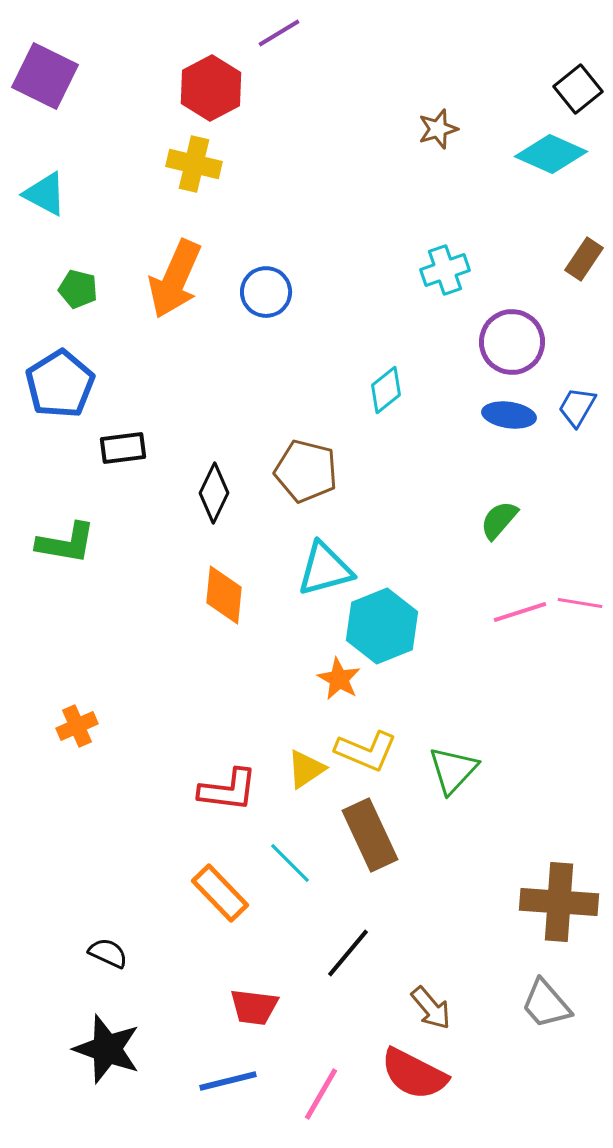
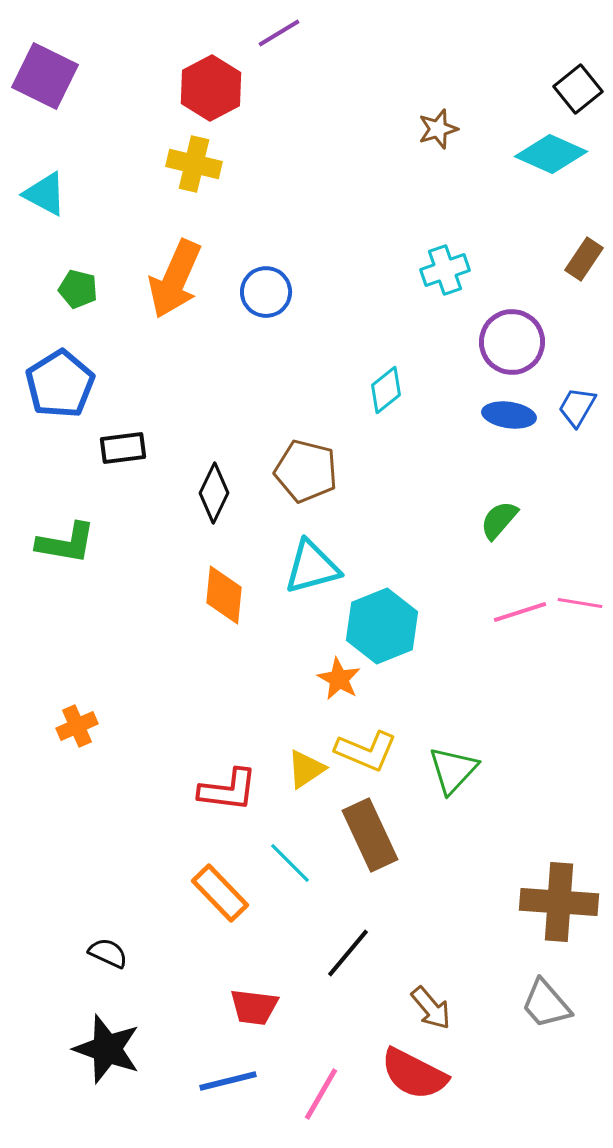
cyan triangle at (325, 569): moved 13 px left, 2 px up
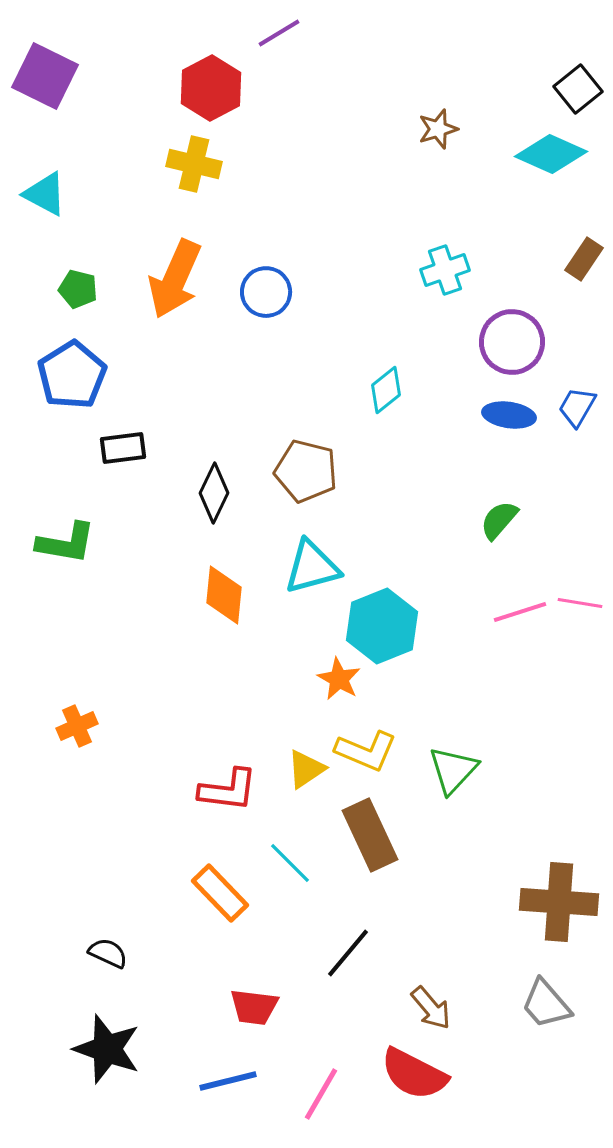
blue pentagon at (60, 384): moved 12 px right, 9 px up
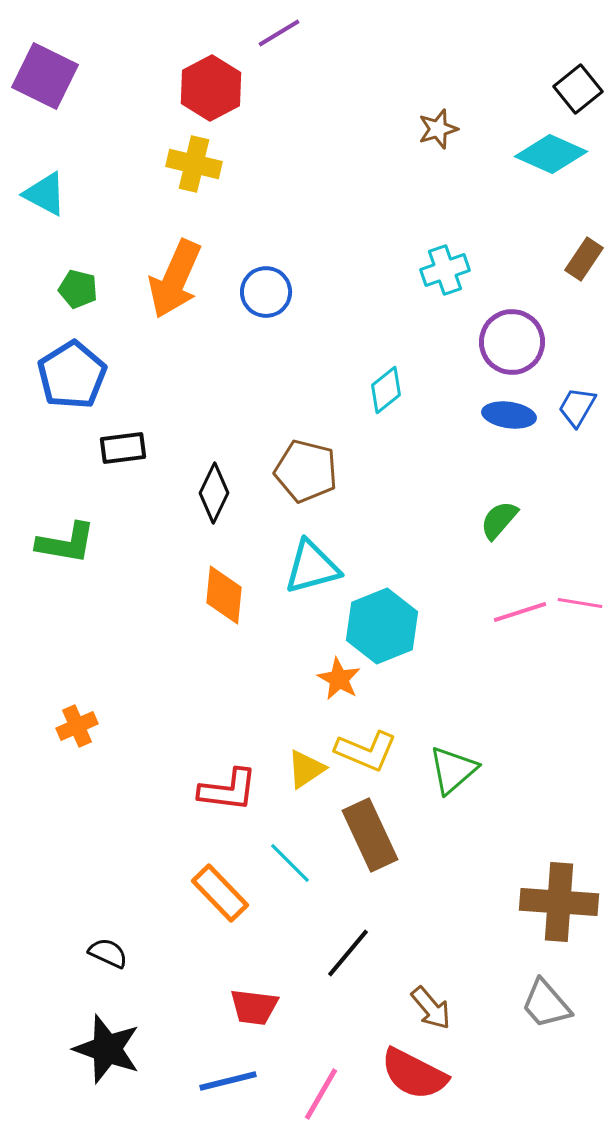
green triangle at (453, 770): rotated 6 degrees clockwise
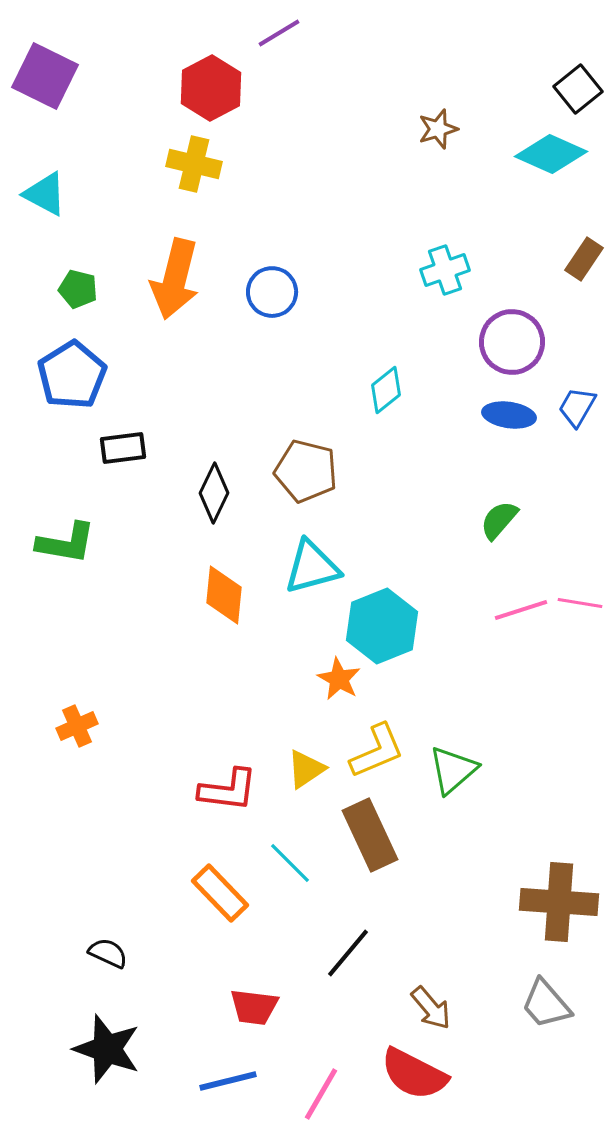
orange arrow at (175, 279): rotated 10 degrees counterclockwise
blue circle at (266, 292): moved 6 px right
pink line at (520, 612): moved 1 px right, 2 px up
yellow L-shape at (366, 751): moved 11 px right; rotated 46 degrees counterclockwise
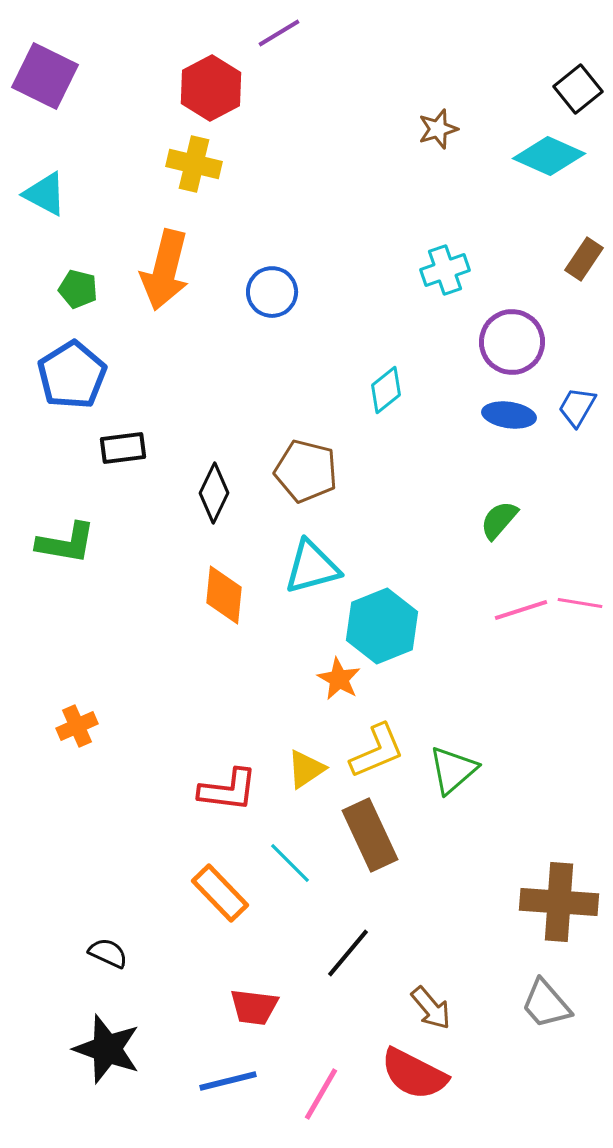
cyan diamond at (551, 154): moved 2 px left, 2 px down
orange arrow at (175, 279): moved 10 px left, 9 px up
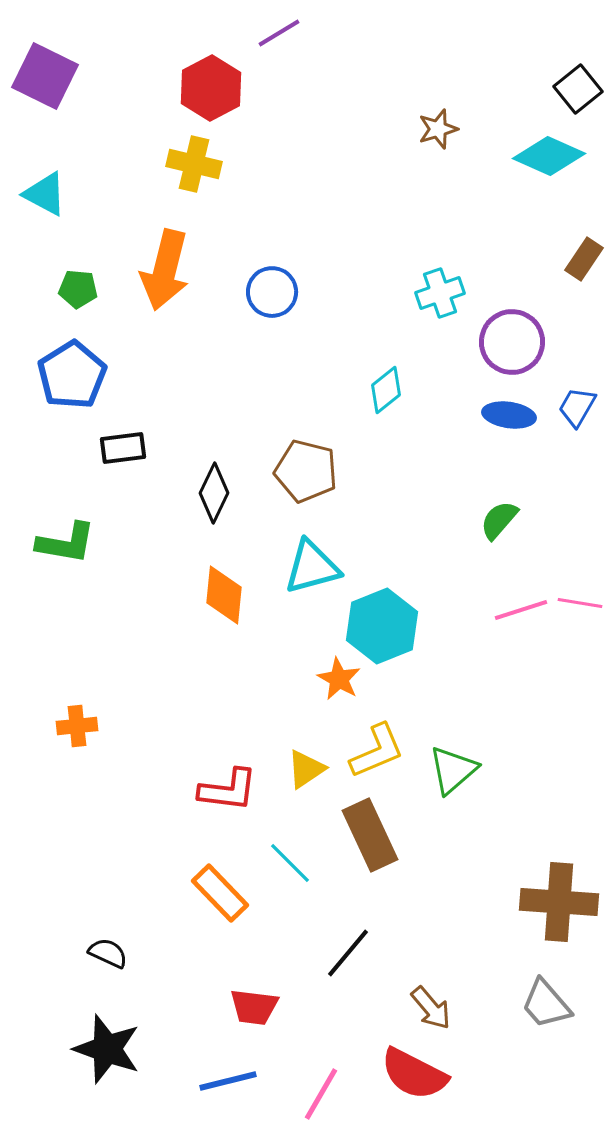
cyan cross at (445, 270): moved 5 px left, 23 px down
green pentagon at (78, 289): rotated 9 degrees counterclockwise
orange cross at (77, 726): rotated 18 degrees clockwise
